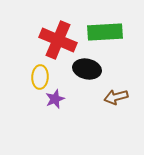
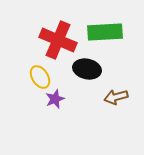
yellow ellipse: rotated 35 degrees counterclockwise
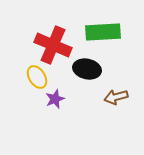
green rectangle: moved 2 px left
red cross: moved 5 px left, 5 px down
yellow ellipse: moved 3 px left
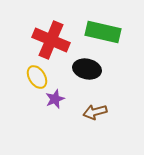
green rectangle: rotated 16 degrees clockwise
red cross: moved 2 px left, 5 px up
brown arrow: moved 21 px left, 15 px down
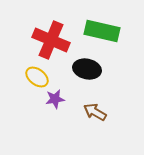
green rectangle: moved 1 px left, 1 px up
yellow ellipse: rotated 20 degrees counterclockwise
purple star: rotated 12 degrees clockwise
brown arrow: rotated 45 degrees clockwise
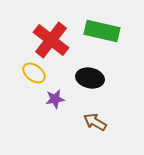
red cross: rotated 15 degrees clockwise
black ellipse: moved 3 px right, 9 px down
yellow ellipse: moved 3 px left, 4 px up
brown arrow: moved 10 px down
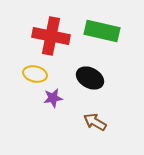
red cross: moved 4 px up; rotated 27 degrees counterclockwise
yellow ellipse: moved 1 px right, 1 px down; rotated 25 degrees counterclockwise
black ellipse: rotated 16 degrees clockwise
purple star: moved 2 px left, 1 px up
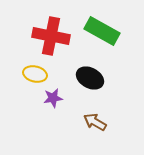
green rectangle: rotated 16 degrees clockwise
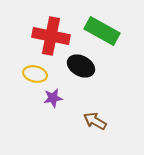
black ellipse: moved 9 px left, 12 px up
brown arrow: moved 1 px up
